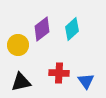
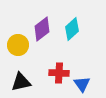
blue triangle: moved 4 px left, 3 px down
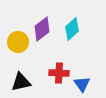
yellow circle: moved 3 px up
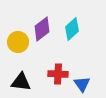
red cross: moved 1 px left, 1 px down
black triangle: rotated 20 degrees clockwise
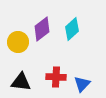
red cross: moved 2 px left, 3 px down
blue triangle: rotated 18 degrees clockwise
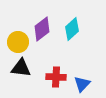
black triangle: moved 14 px up
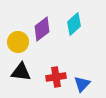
cyan diamond: moved 2 px right, 5 px up
black triangle: moved 4 px down
red cross: rotated 12 degrees counterclockwise
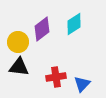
cyan diamond: rotated 10 degrees clockwise
black triangle: moved 2 px left, 5 px up
